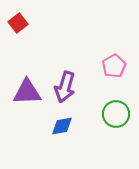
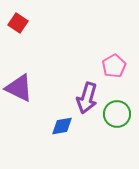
red square: rotated 18 degrees counterclockwise
purple arrow: moved 22 px right, 11 px down
purple triangle: moved 8 px left, 4 px up; rotated 28 degrees clockwise
green circle: moved 1 px right
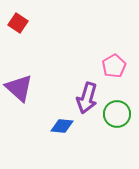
purple triangle: rotated 16 degrees clockwise
blue diamond: rotated 15 degrees clockwise
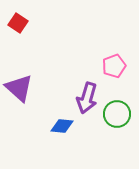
pink pentagon: rotated 10 degrees clockwise
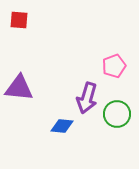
red square: moved 1 px right, 3 px up; rotated 30 degrees counterclockwise
purple triangle: rotated 36 degrees counterclockwise
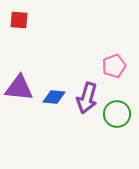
blue diamond: moved 8 px left, 29 px up
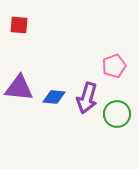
red square: moved 5 px down
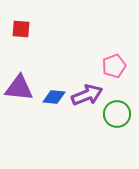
red square: moved 2 px right, 4 px down
purple arrow: moved 3 px up; rotated 128 degrees counterclockwise
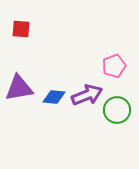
purple triangle: rotated 16 degrees counterclockwise
green circle: moved 4 px up
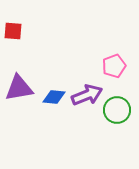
red square: moved 8 px left, 2 px down
